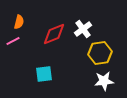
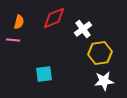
red diamond: moved 16 px up
pink line: moved 1 px up; rotated 32 degrees clockwise
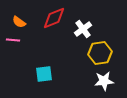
orange semicircle: rotated 112 degrees clockwise
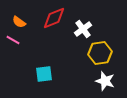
pink line: rotated 24 degrees clockwise
white star: moved 1 px right; rotated 24 degrees clockwise
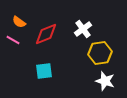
red diamond: moved 8 px left, 16 px down
cyan square: moved 3 px up
